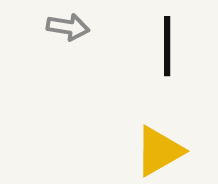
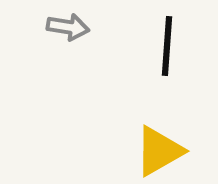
black line: rotated 4 degrees clockwise
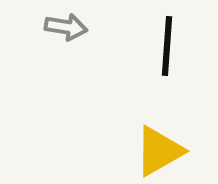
gray arrow: moved 2 px left
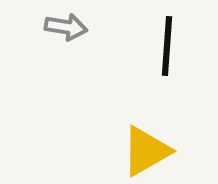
yellow triangle: moved 13 px left
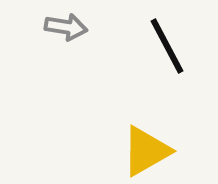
black line: rotated 32 degrees counterclockwise
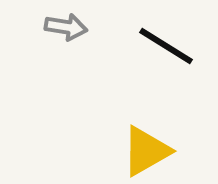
black line: moved 1 px left; rotated 30 degrees counterclockwise
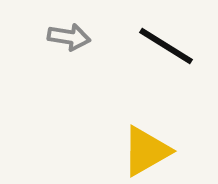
gray arrow: moved 3 px right, 10 px down
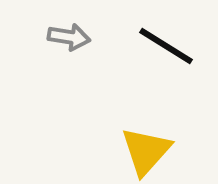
yellow triangle: rotated 18 degrees counterclockwise
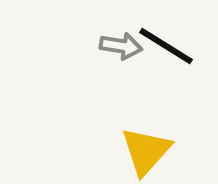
gray arrow: moved 52 px right, 9 px down
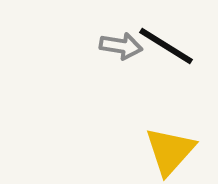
yellow triangle: moved 24 px right
